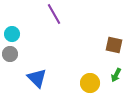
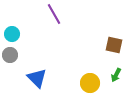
gray circle: moved 1 px down
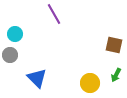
cyan circle: moved 3 px right
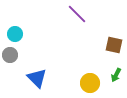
purple line: moved 23 px right; rotated 15 degrees counterclockwise
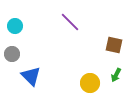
purple line: moved 7 px left, 8 px down
cyan circle: moved 8 px up
gray circle: moved 2 px right, 1 px up
blue triangle: moved 6 px left, 2 px up
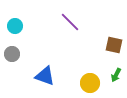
blue triangle: moved 14 px right; rotated 25 degrees counterclockwise
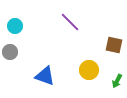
gray circle: moved 2 px left, 2 px up
green arrow: moved 1 px right, 6 px down
yellow circle: moved 1 px left, 13 px up
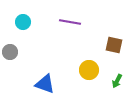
purple line: rotated 35 degrees counterclockwise
cyan circle: moved 8 px right, 4 px up
blue triangle: moved 8 px down
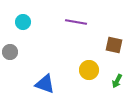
purple line: moved 6 px right
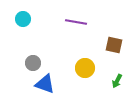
cyan circle: moved 3 px up
gray circle: moved 23 px right, 11 px down
yellow circle: moved 4 px left, 2 px up
